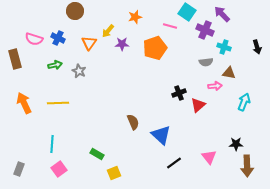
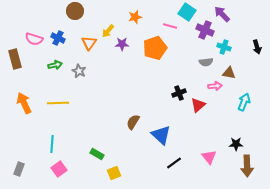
brown semicircle: rotated 126 degrees counterclockwise
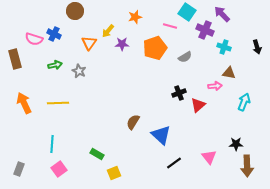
blue cross: moved 4 px left, 4 px up
gray semicircle: moved 21 px left, 5 px up; rotated 24 degrees counterclockwise
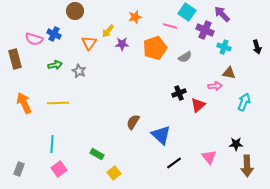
yellow square: rotated 16 degrees counterclockwise
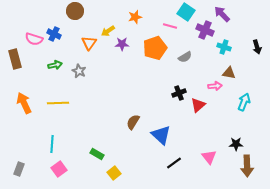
cyan square: moved 1 px left
yellow arrow: rotated 16 degrees clockwise
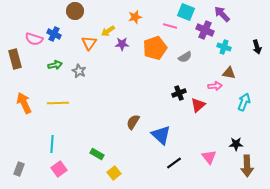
cyan square: rotated 12 degrees counterclockwise
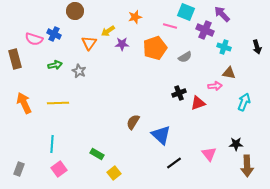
red triangle: moved 2 px up; rotated 21 degrees clockwise
pink triangle: moved 3 px up
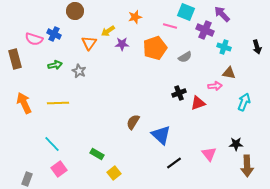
cyan line: rotated 48 degrees counterclockwise
gray rectangle: moved 8 px right, 10 px down
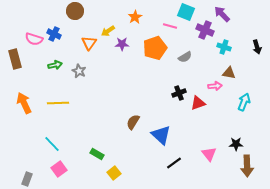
orange star: rotated 16 degrees counterclockwise
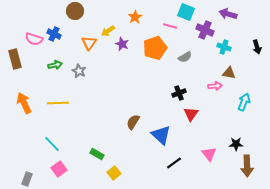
purple arrow: moved 6 px right; rotated 30 degrees counterclockwise
purple star: rotated 24 degrees clockwise
red triangle: moved 7 px left, 11 px down; rotated 35 degrees counterclockwise
